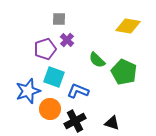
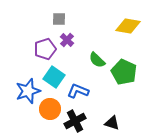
cyan square: rotated 15 degrees clockwise
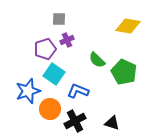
purple cross: rotated 24 degrees clockwise
cyan square: moved 3 px up
